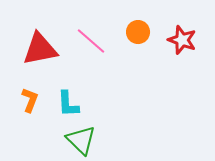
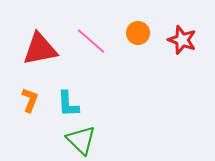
orange circle: moved 1 px down
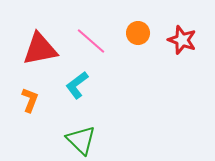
cyan L-shape: moved 9 px right, 19 px up; rotated 56 degrees clockwise
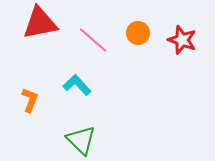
pink line: moved 2 px right, 1 px up
red triangle: moved 26 px up
cyan L-shape: rotated 84 degrees clockwise
